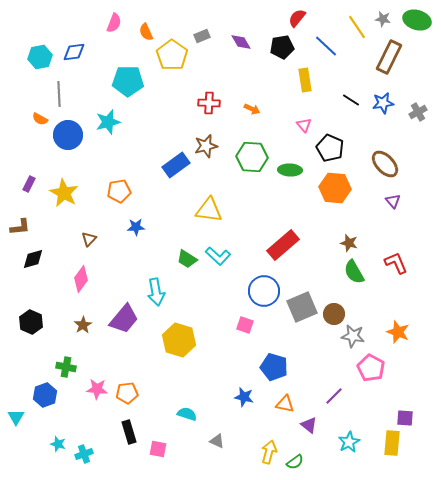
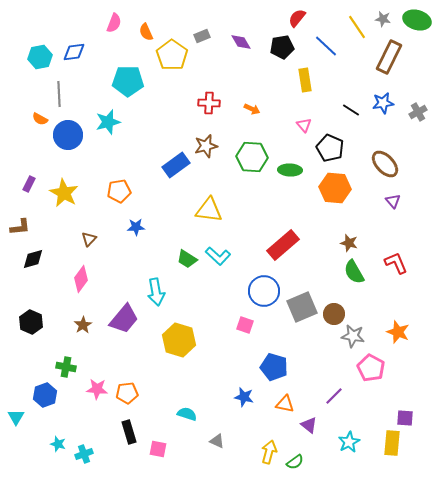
black line at (351, 100): moved 10 px down
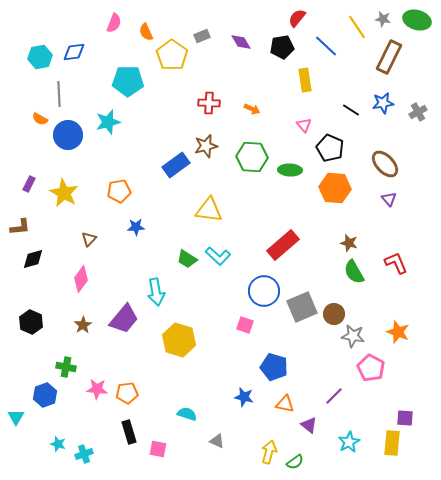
purple triangle at (393, 201): moved 4 px left, 2 px up
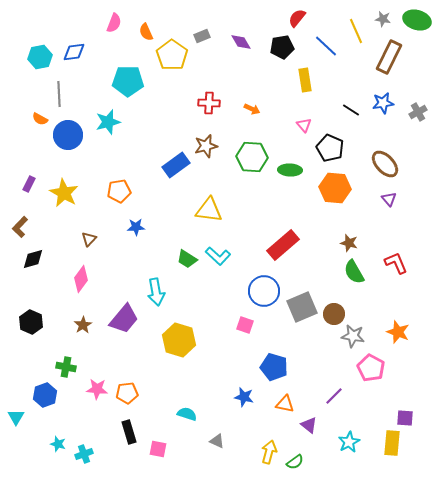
yellow line at (357, 27): moved 1 px left, 4 px down; rotated 10 degrees clockwise
brown L-shape at (20, 227): rotated 140 degrees clockwise
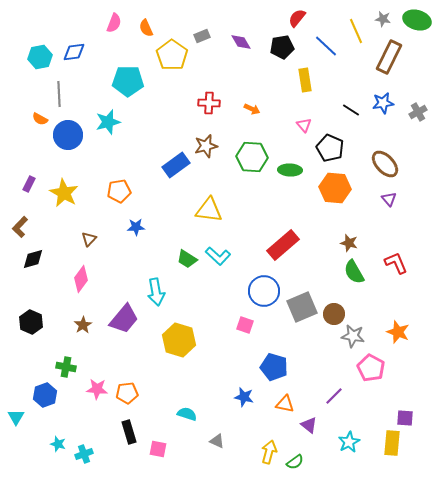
orange semicircle at (146, 32): moved 4 px up
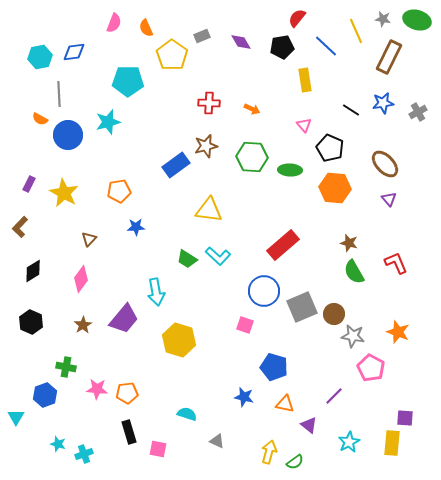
black diamond at (33, 259): moved 12 px down; rotated 15 degrees counterclockwise
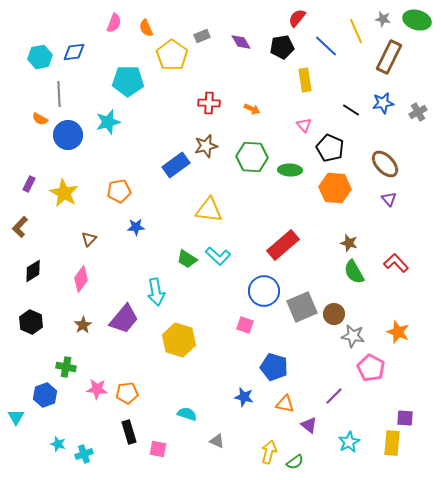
red L-shape at (396, 263): rotated 20 degrees counterclockwise
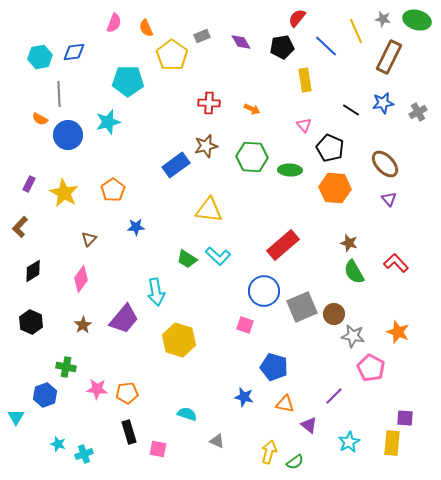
orange pentagon at (119, 191): moved 6 px left, 1 px up; rotated 25 degrees counterclockwise
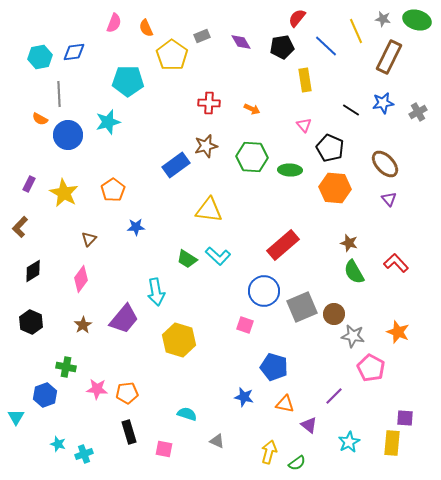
pink square at (158, 449): moved 6 px right
green semicircle at (295, 462): moved 2 px right, 1 px down
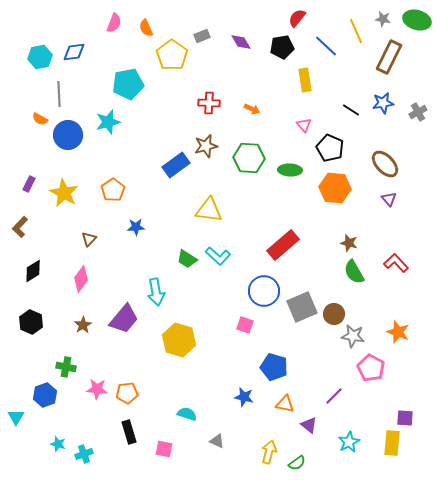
cyan pentagon at (128, 81): moved 3 px down; rotated 12 degrees counterclockwise
green hexagon at (252, 157): moved 3 px left, 1 px down
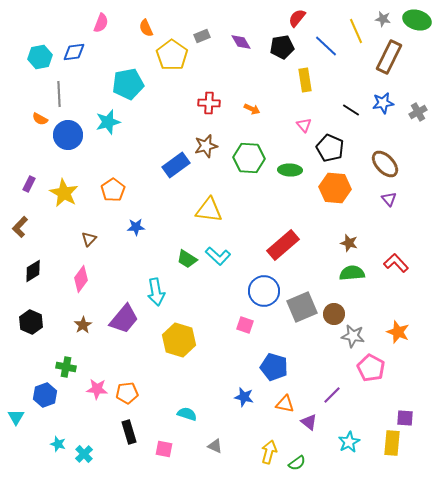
pink semicircle at (114, 23): moved 13 px left
green semicircle at (354, 272): moved 2 px left, 1 px down; rotated 115 degrees clockwise
purple line at (334, 396): moved 2 px left, 1 px up
purple triangle at (309, 425): moved 3 px up
gray triangle at (217, 441): moved 2 px left, 5 px down
cyan cross at (84, 454): rotated 24 degrees counterclockwise
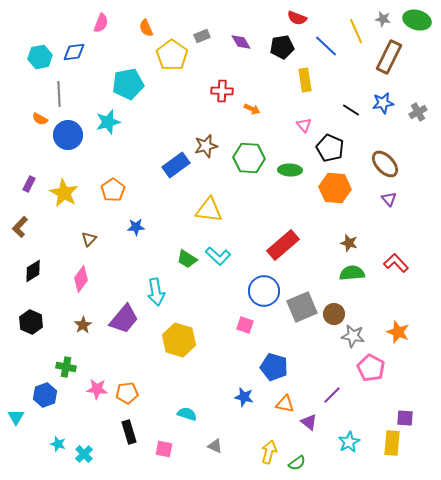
red semicircle at (297, 18): rotated 108 degrees counterclockwise
red cross at (209, 103): moved 13 px right, 12 px up
